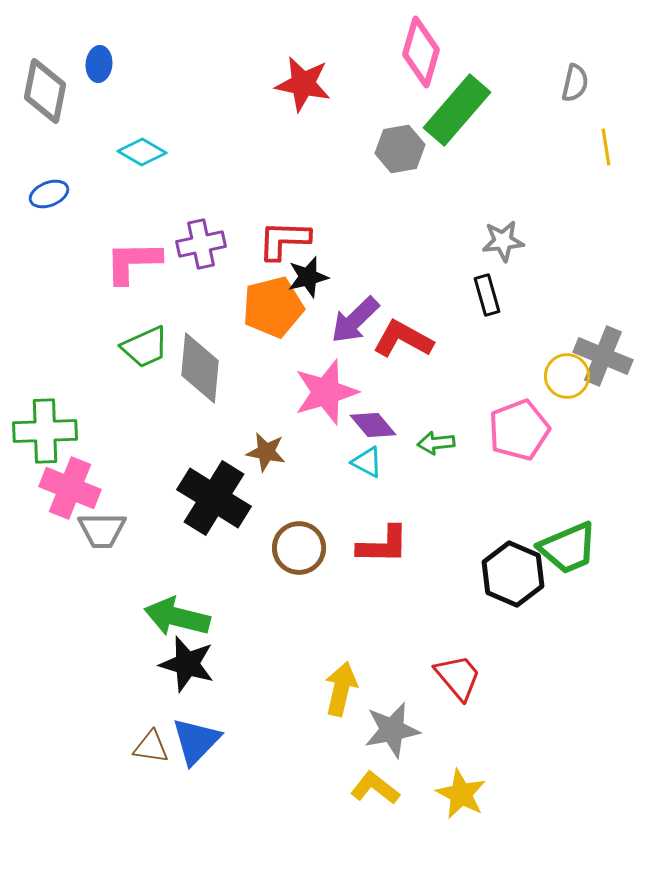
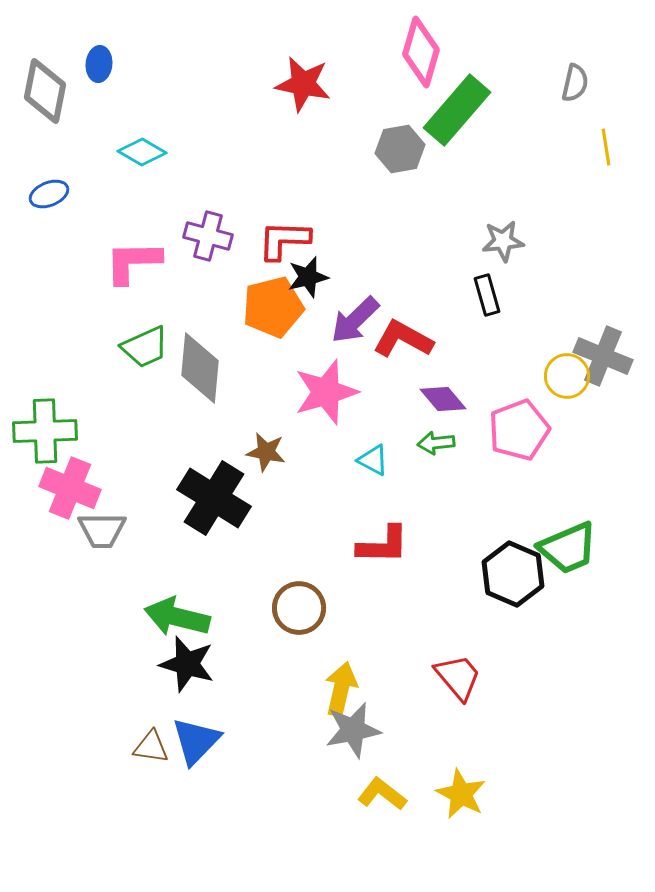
purple cross at (201, 244): moved 7 px right, 8 px up; rotated 27 degrees clockwise
purple diamond at (373, 425): moved 70 px right, 26 px up
cyan triangle at (367, 462): moved 6 px right, 2 px up
brown circle at (299, 548): moved 60 px down
gray star at (392, 730): moved 39 px left
yellow L-shape at (375, 788): moved 7 px right, 6 px down
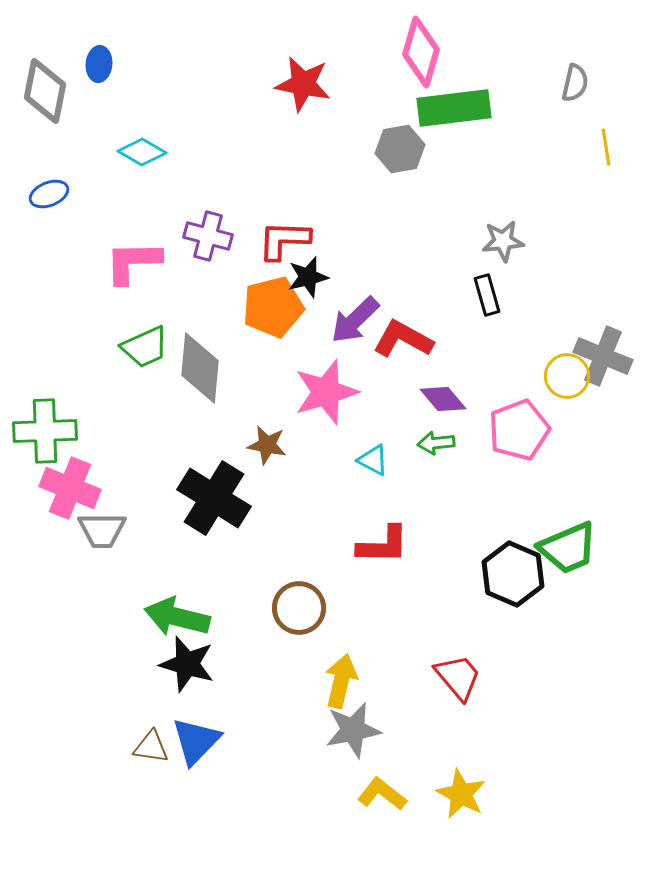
green rectangle at (457, 110): moved 3 px left, 2 px up; rotated 42 degrees clockwise
brown star at (266, 452): moved 1 px right, 7 px up
yellow arrow at (341, 689): moved 8 px up
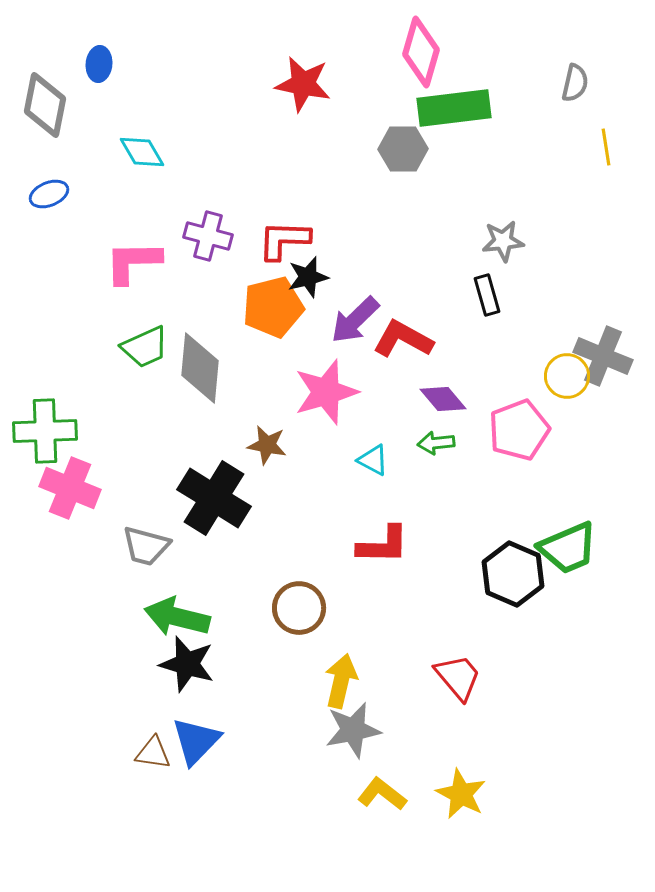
gray diamond at (45, 91): moved 14 px down
gray hexagon at (400, 149): moved 3 px right; rotated 9 degrees clockwise
cyan diamond at (142, 152): rotated 30 degrees clockwise
gray trapezoid at (102, 530): moved 44 px right, 16 px down; rotated 15 degrees clockwise
brown triangle at (151, 747): moved 2 px right, 6 px down
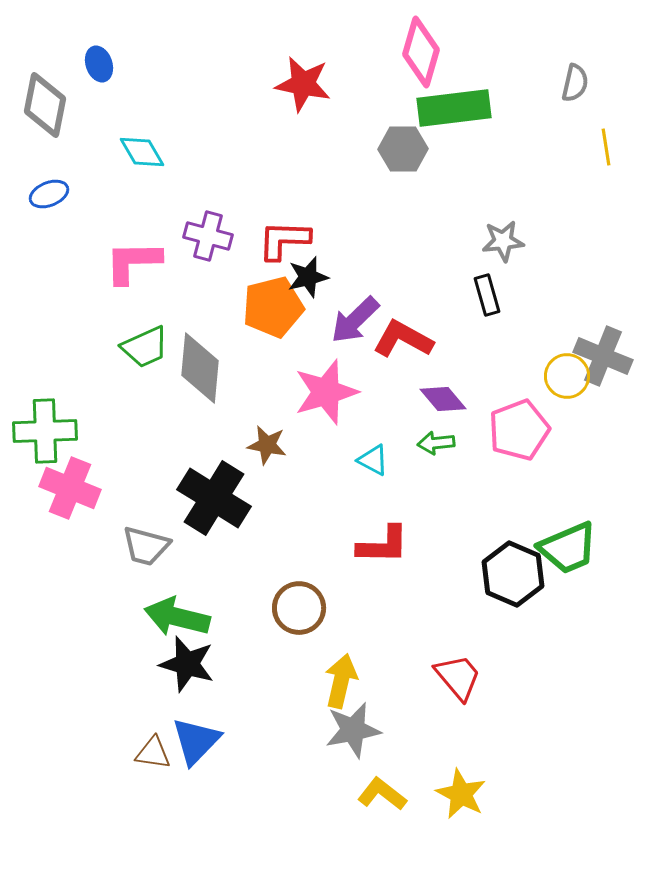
blue ellipse at (99, 64): rotated 24 degrees counterclockwise
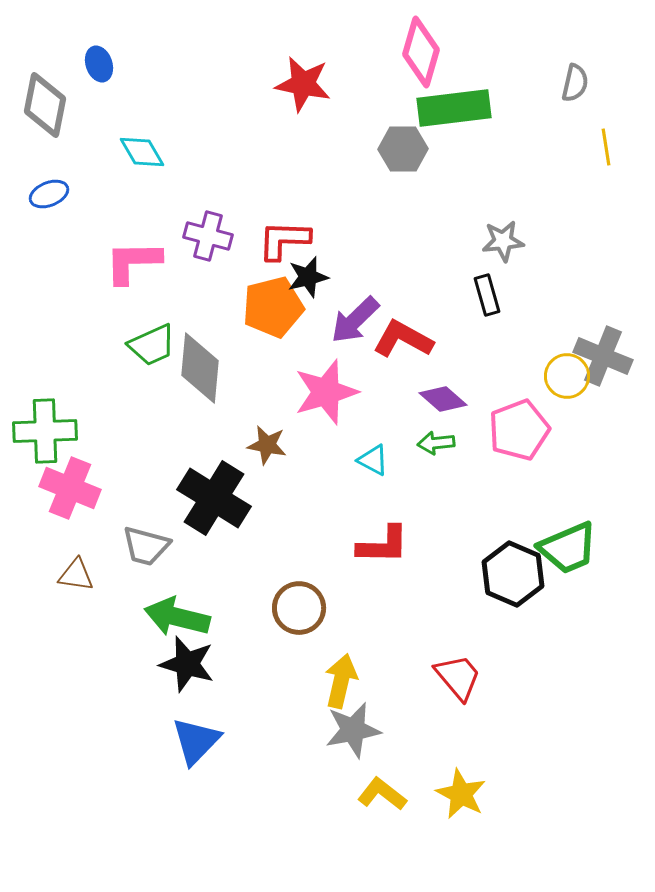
green trapezoid at (145, 347): moved 7 px right, 2 px up
purple diamond at (443, 399): rotated 9 degrees counterclockwise
brown triangle at (153, 753): moved 77 px left, 178 px up
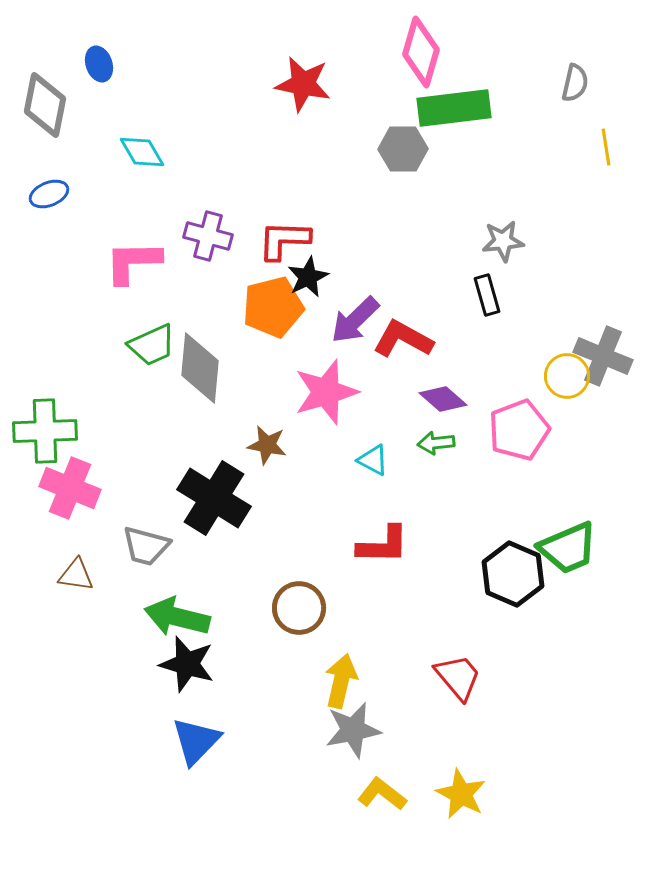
black star at (308, 277): rotated 12 degrees counterclockwise
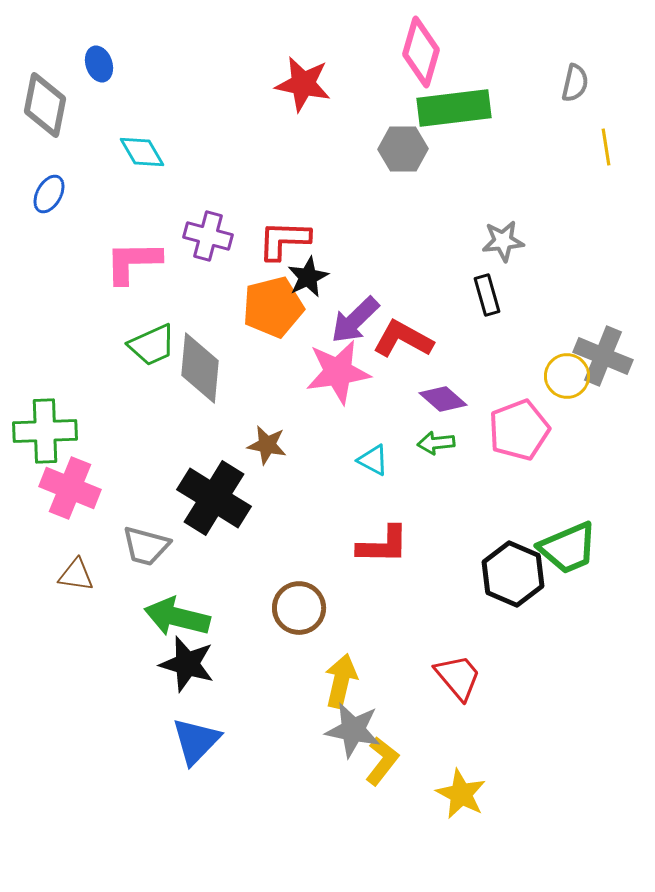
blue ellipse at (49, 194): rotated 39 degrees counterclockwise
pink star at (326, 392): moved 12 px right, 20 px up; rotated 8 degrees clockwise
gray star at (353, 730): rotated 22 degrees clockwise
yellow L-shape at (382, 794): moved 33 px up; rotated 90 degrees clockwise
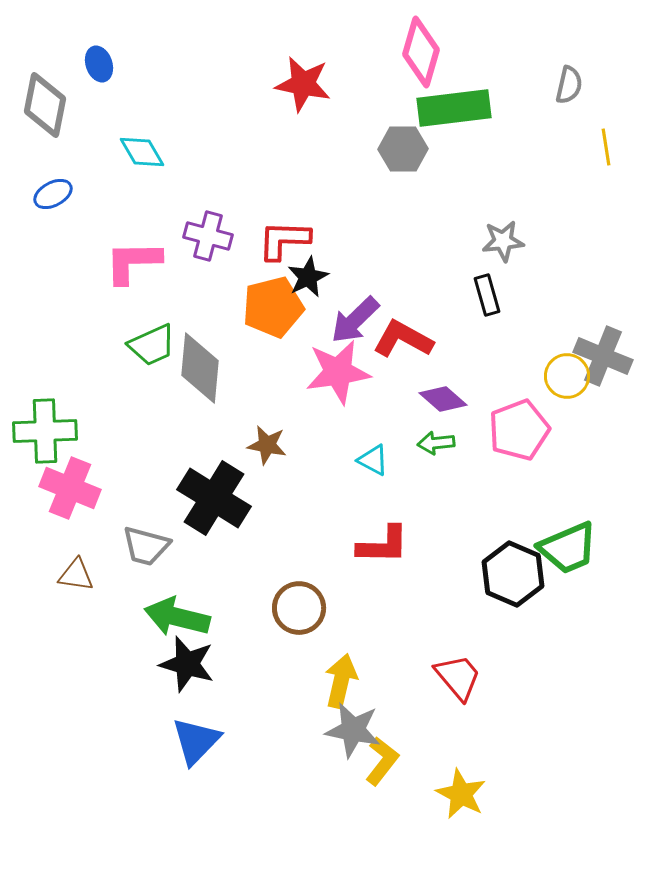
gray semicircle at (575, 83): moved 6 px left, 2 px down
blue ellipse at (49, 194): moved 4 px right; rotated 33 degrees clockwise
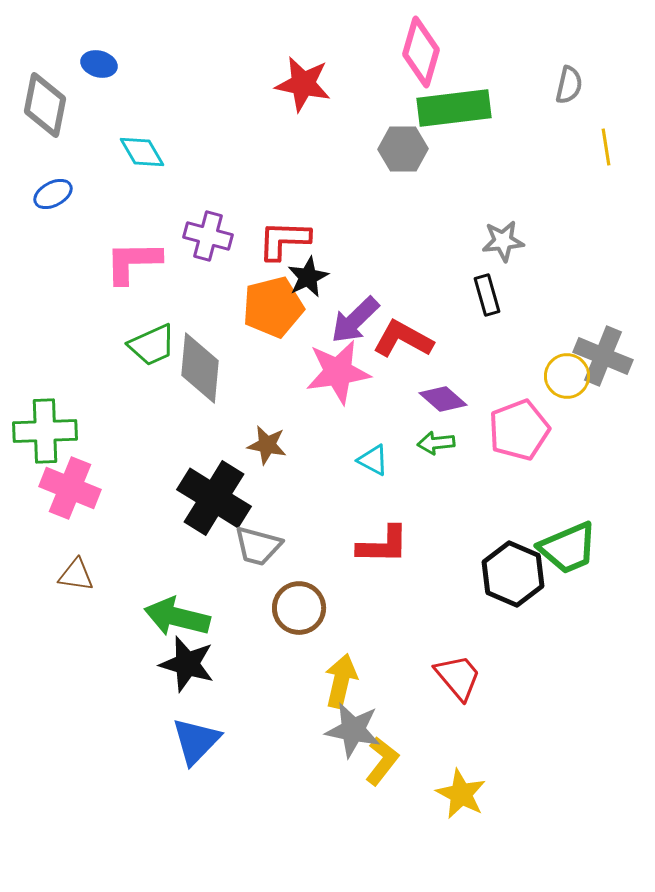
blue ellipse at (99, 64): rotated 56 degrees counterclockwise
gray trapezoid at (146, 546): moved 112 px right
